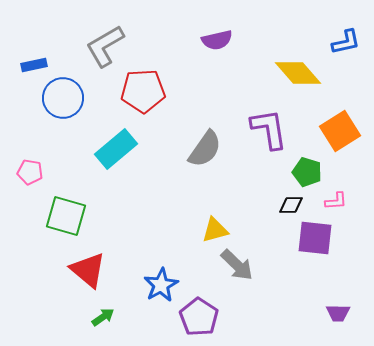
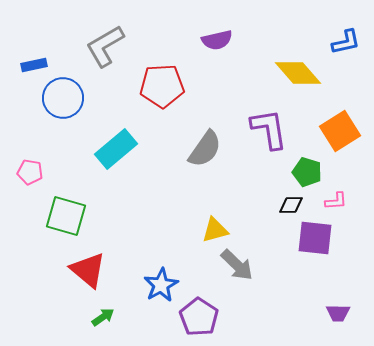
red pentagon: moved 19 px right, 5 px up
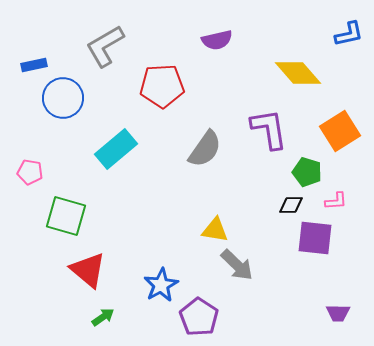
blue L-shape: moved 3 px right, 8 px up
yellow triangle: rotated 24 degrees clockwise
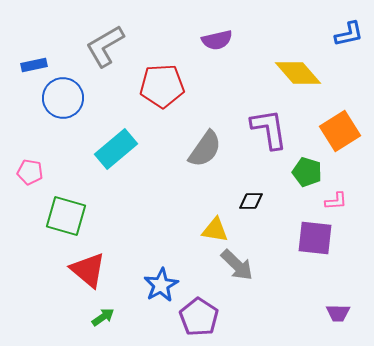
black diamond: moved 40 px left, 4 px up
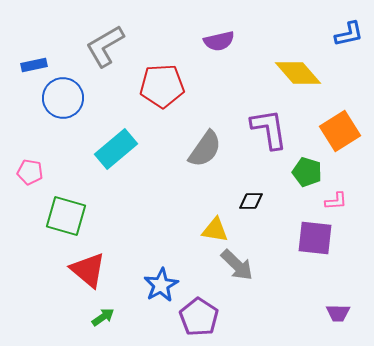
purple semicircle: moved 2 px right, 1 px down
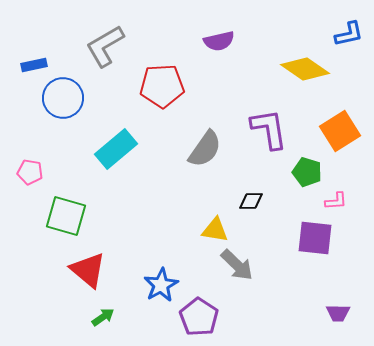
yellow diamond: moved 7 px right, 4 px up; rotated 15 degrees counterclockwise
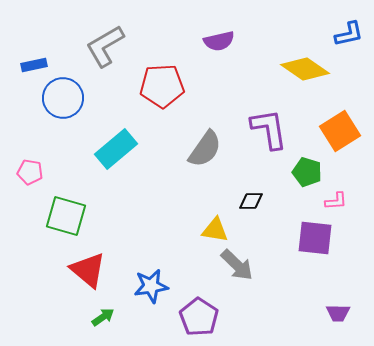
blue star: moved 10 px left, 1 px down; rotated 20 degrees clockwise
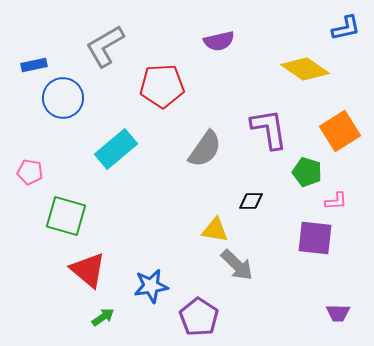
blue L-shape: moved 3 px left, 6 px up
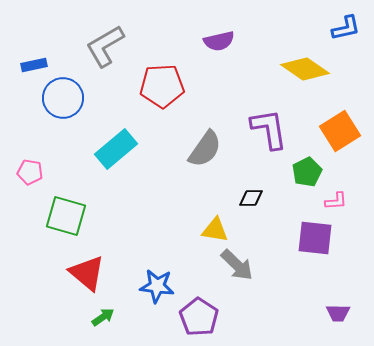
green pentagon: rotated 28 degrees clockwise
black diamond: moved 3 px up
red triangle: moved 1 px left, 3 px down
blue star: moved 6 px right; rotated 16 degrees clockwise
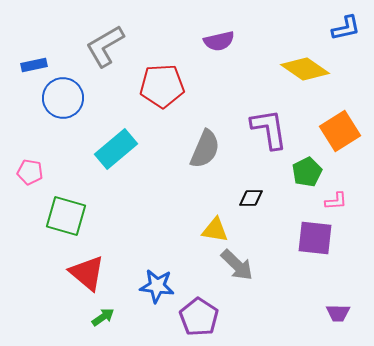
gray semicircle: rotated 12 degrees counterclockwise
